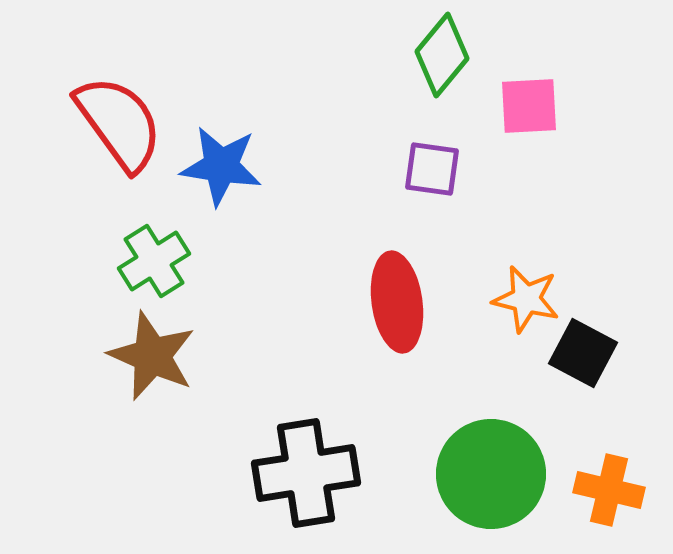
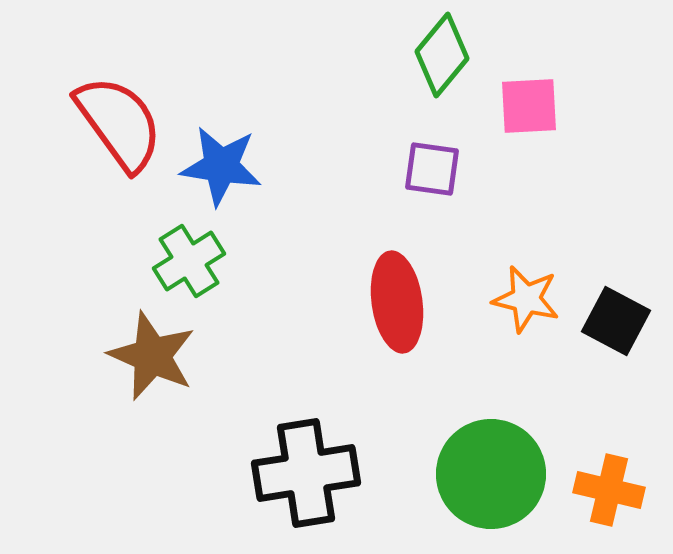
green cross: moved 35 px right
black square: moved 33 px right, 32 px up
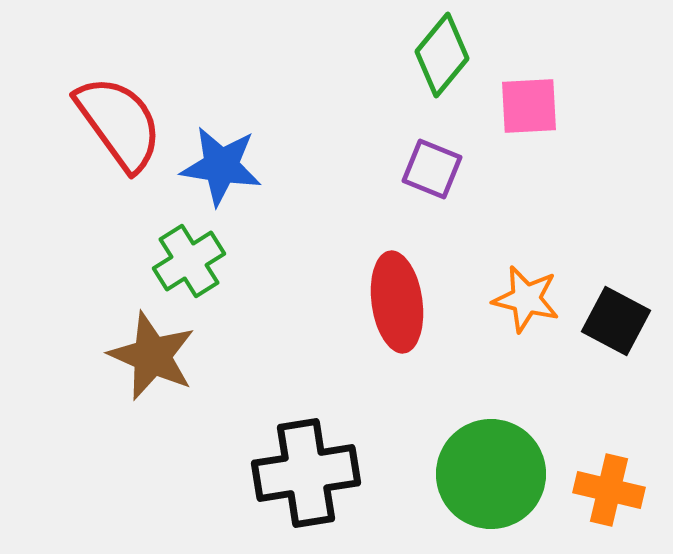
purple square: rotated 14 degrees clockwise
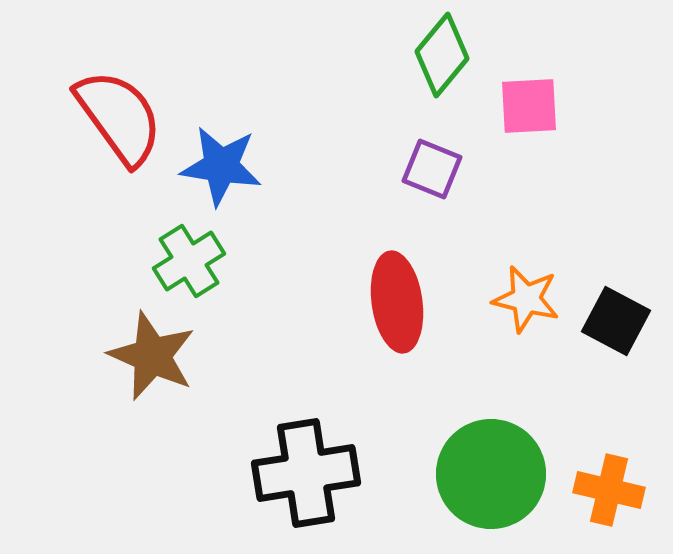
red semicircle: moved 6 px up
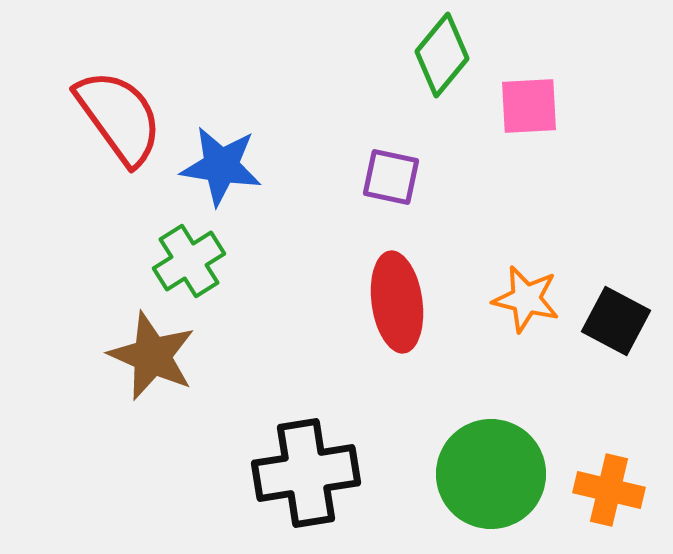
purple square: moved 41 px left, 8 px down; rotated 10 degrees counterclockwise
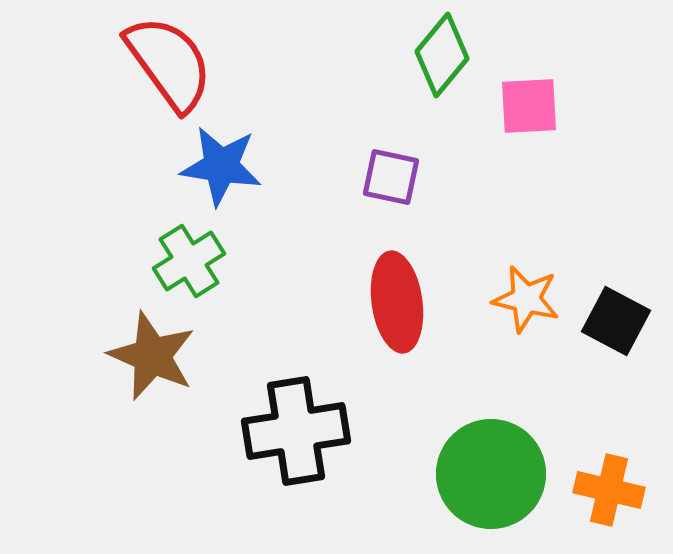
red semicircle: moved 50 px right, 54 px up
black cross: moved 10 px left, 42 px up
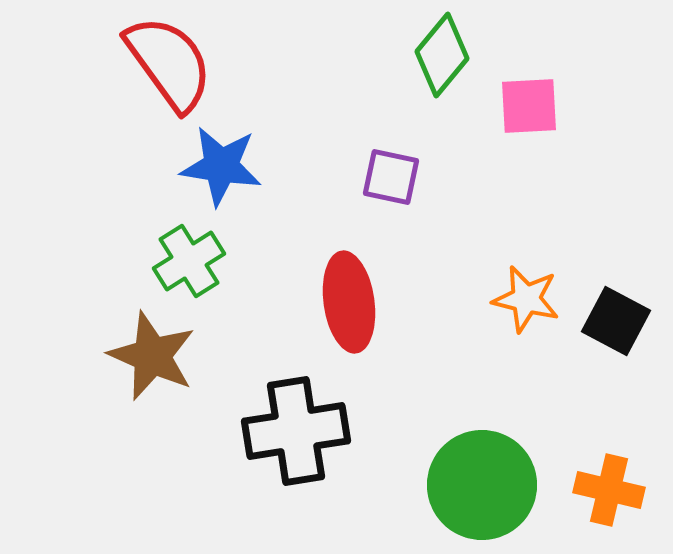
red ellipse: moved 48 px left
green circle: moved 9 px left, 11 px down
